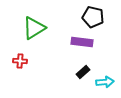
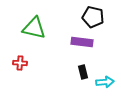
green triangle: rotated 45 degrees clockwise
red cross: moved 2 px down
black rectangle: rotated 64 degrees counterclockwise
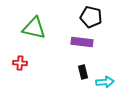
black pentagon: moved 2 px left
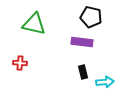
green triangle: moved 4 px up
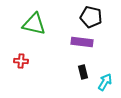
red cross: moved 1 px right, 2 px up
cyan arrow: rotated 54 degrees counterclockwise
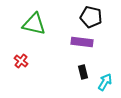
red cross: rotated 32 degrees clockwise
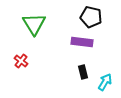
green triangle: rotated 45 degrees clockwise
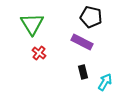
green triangle: moved 2 px left
purple rectangle: rotated 20 degrees clockwise
red cross: moved 18 px right, 8 px up
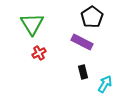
black pentagon: moved 1 px right; rotated 25 degrees clockwise
red cross: rotated 24 degrees clockwise
cyan arrow: moved 2 px down
